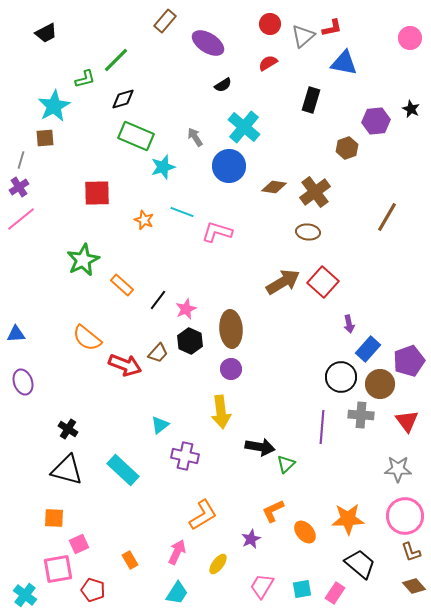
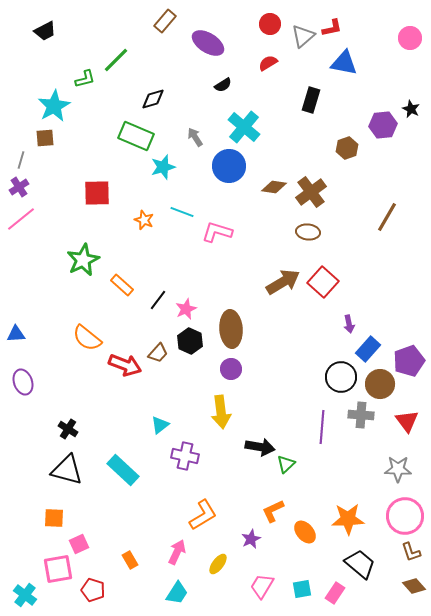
black trapezoid at (46, 33): moved 1 px left, 2 px up
black diamond at (123, 99): moved 30 px right
purple hexagon at (376, 121): moved 7 px right, 4 px down
brown cross at (315, 192): moved 4 px left
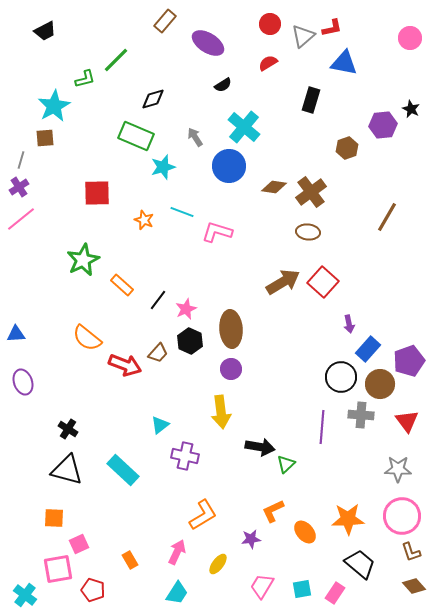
pink circle at (405, 516): moved 3 px left
purple star at (251, 539): rotated 18 degrees clockwise
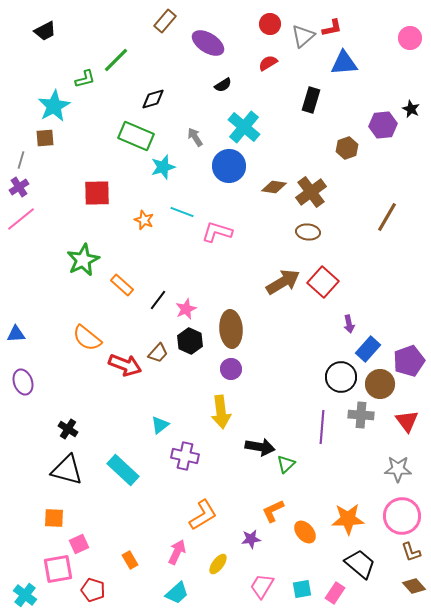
blue triangle at (344, 63): rotated 16 degrees counterclockwise
cyan trapezoid at (177, 593): rotated 15 degrees clockwise
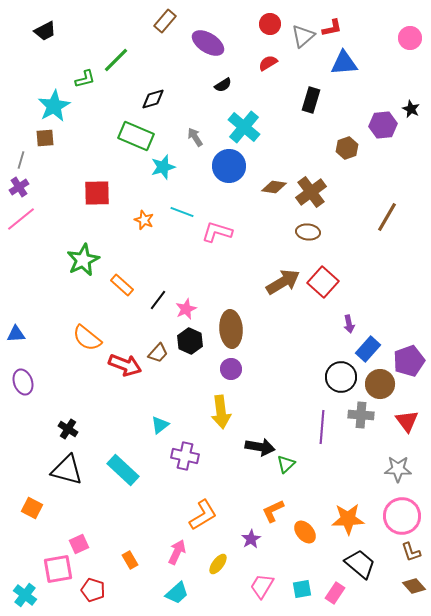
orange square at (54, 518): moved 22 px left, 10 px up; rotated 25 degrees clockwise
purple star at (251, 539): rotated 24 degrees counterclockwise
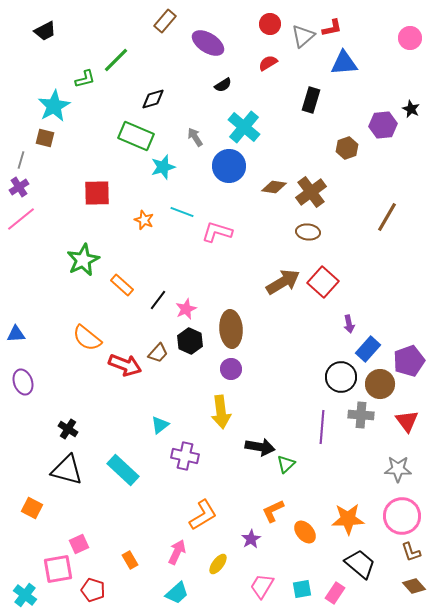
brown square at (45, 138): rotated 18 degrees clockwise
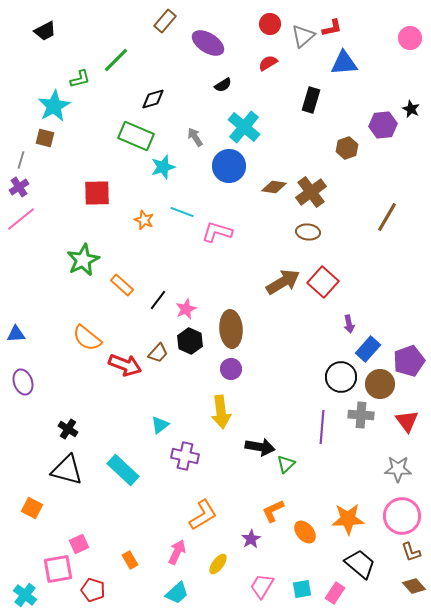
green L-shape at (85, 79): moved 5 px left
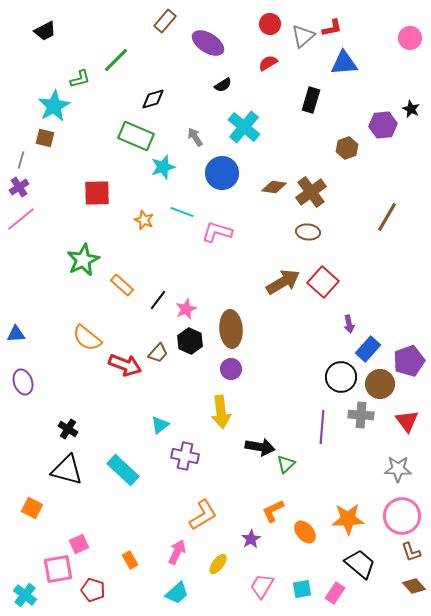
blue circle at (229, 166): moved 7 px left, 7 px down
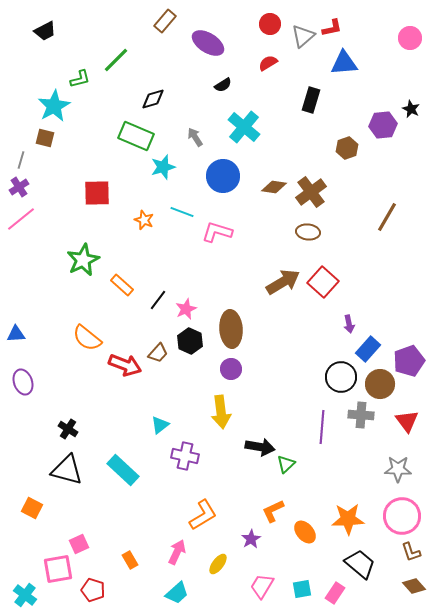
blue circle at (222, 173): moved 1 px right, 3 px down
